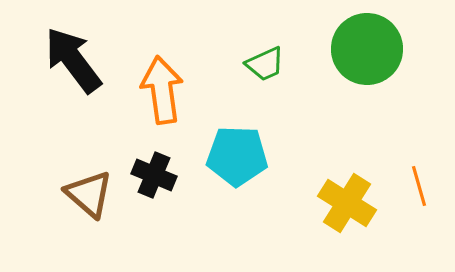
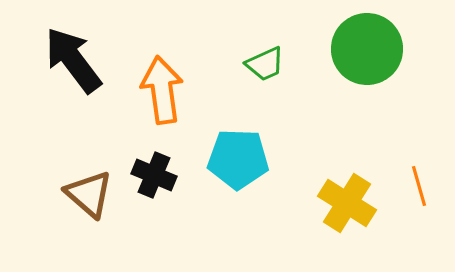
cyan pentagon: moved 1 px right, 3 px down
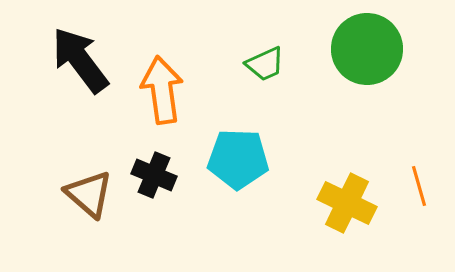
black arrow: moved 7 px right
yellow cross: rotated 6 degrees counterclockwise
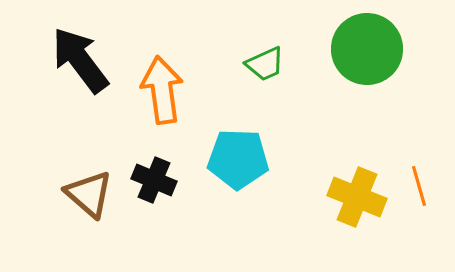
black cross: moved 5 px down
yellow cross: moved 10 px right, 6 px up; rotated 4 degrees counterclockwise
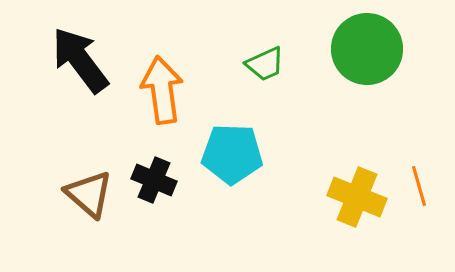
cyan pentagon: moved 6 px left, 5 px up
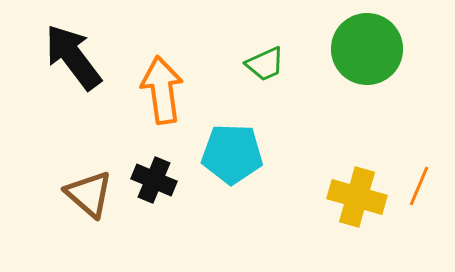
black arrow: moved 7 px left, 3 px up
orange line: rotated 39 degrees clockwise
yellow cross: rotated 6 degrees counterclockwise
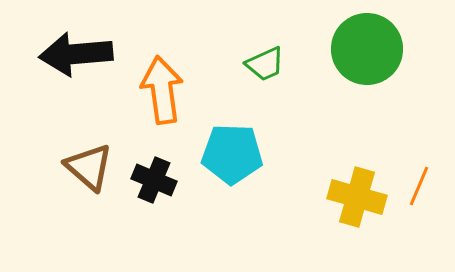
black arrow: moved 3 px right, 3 px up; rotated 58 degrees counterclockwise
brown triangle: moved 27 px up
